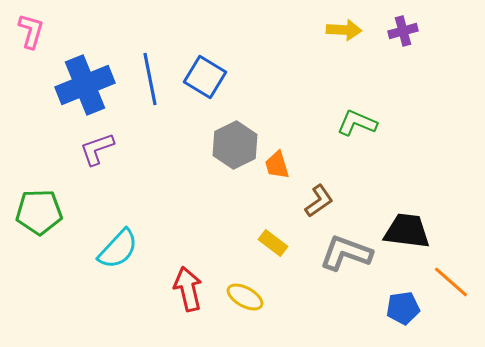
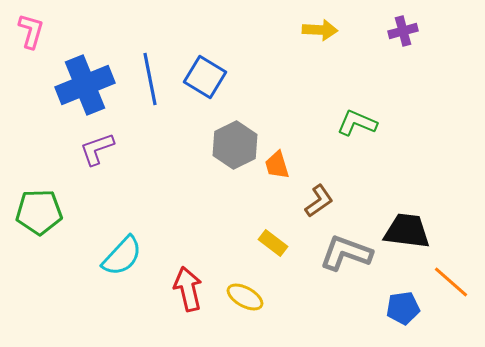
yellow arrow: moved 24 px left
cyan semicircle: moved 4 px right, 7 px down
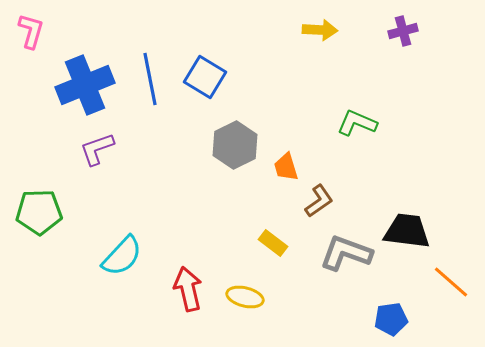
orange trapezoid: moved 9 px right, 2 px down
yellow ellipse: rotated 15 degrees counterclockwise
blue pentagon: moved 12 px left, 11 px down
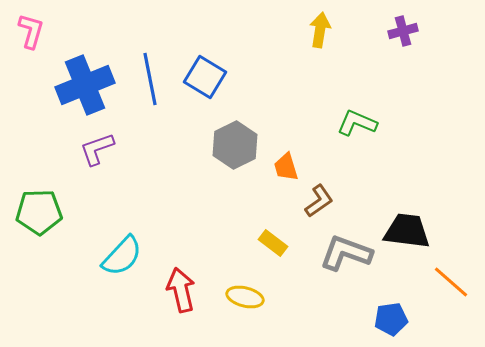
yellow arrow: rotated 84 degrees counterclockwise
red arrow: moved 7 px left, 1 px down
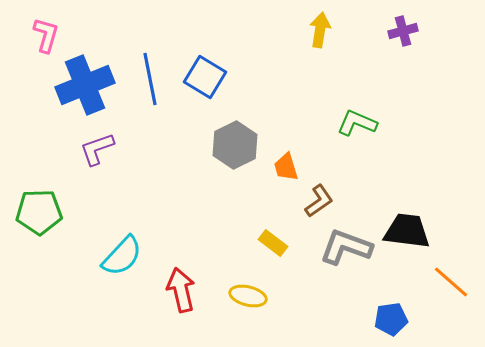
pink L-shape: moved 15 px right, 4 px down
gray L-shape: moved 6 px up
yellow ellipse: moved 3 px right, 1 px up
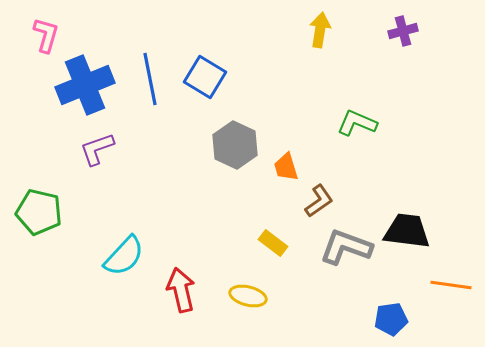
gray hexagon: rotated 9 degrees counterclockwise
green pentagon: rotated 15 degrees clockwise
cyan semicircle: moved 2 px right
orange line: moved 3 px down; rotated 33 degrees counterclockwise
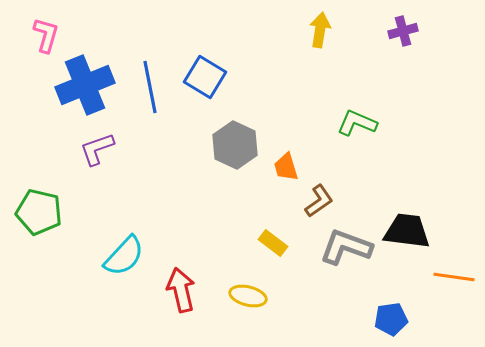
blue line: moved 8 px down
orange line: moved 3 px right, 8 px up
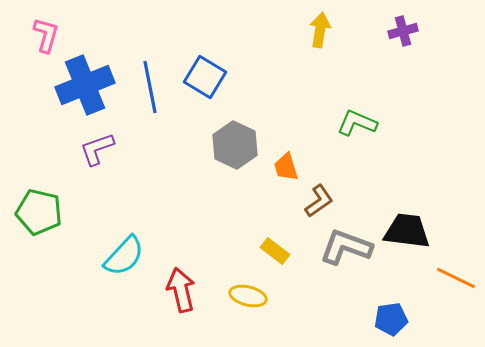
yellow rectangle: moved 2 px right, 8 px down
orange line: moved 2 px right, 1 px down; rotated 18 degrees clockwise
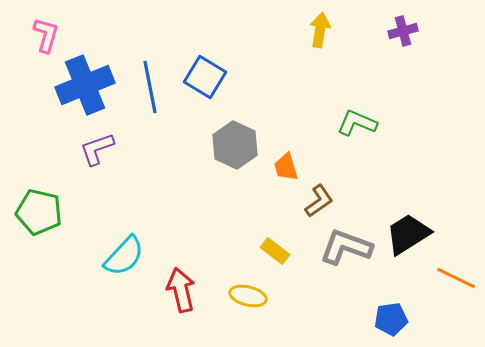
black trapezoid: moved 1 px right, 3 px down; rotated 39 degrees counterclockwise
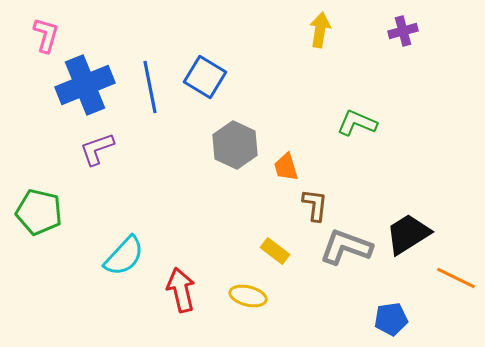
brown L-shape: moved 4 px left, 4 px down; rotated 48 degrees counterclockwise
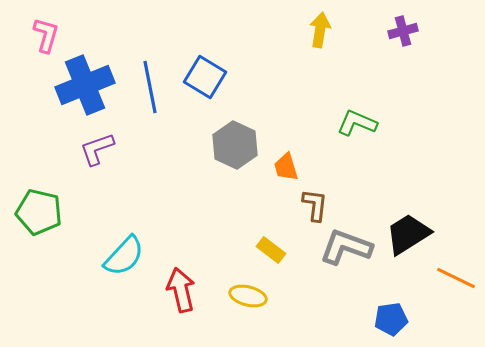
yellow rectangle: moved 4 px left, 1 px up
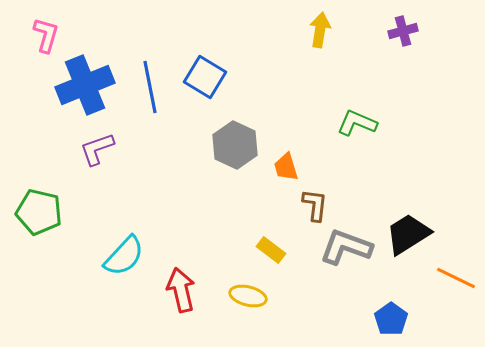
blue pentagon: rotated 28 degrees counterclockwise
